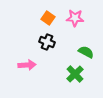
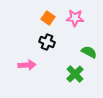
green semicircle: moved 3 px right
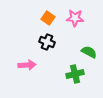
green cross: rotated 30 degrees clockwise
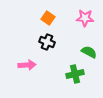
pink star: moved 10 px right
